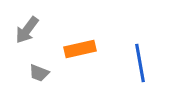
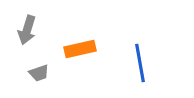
gray arrow: rotated 20 degrees counterclockwise
gray trapezoid: rotated 40 degrees counterclockwise
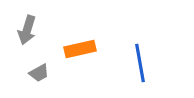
gray trapezoid: rotated 10 degrees counterclockwise
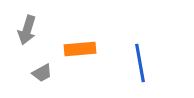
orange rectangle: rotated 8 degrees clockwise
gray trapezoid: moved 3 px right
